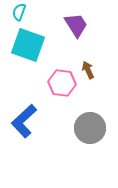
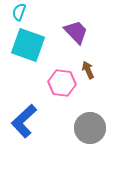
purple trapezoid: moved 7 px down; rotated 12 degrees counterclockwise
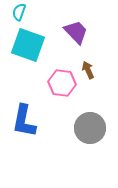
blue L-shape: rotated 36 degrees counterclockwise
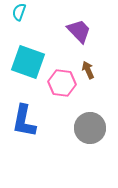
purple trapezoid: moved 3 px right, 1 px up
cyan square: moved 17 px down
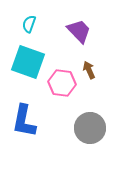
cyan semicircle: moved 10 px right, 12 px down
brown arrow: moved 1 px right
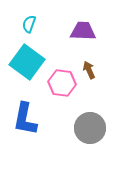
purple trapezoid: moved 4 px right; rotated 44 degrees counterclockwise
cyan square: moved 1 px left; rotated 16 degrees clockwise
blue L-shape: moved 1 px right, 2 px up
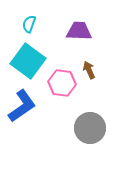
purple trapezoid: moved 4 px left
cyan square: moved 1 px right, 1 px up
blue L-shape: moved 3 px left, 13 px up; rotated 136 degrees counterclockwise
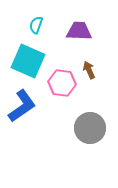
cyan semicircle: moved 7 px right, 1 px down
cyan square: rotated 12 degrees counterclockwise
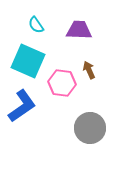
cyan semicircle: rotated 54 degrees counterclockwise
purple trapezoid: moved 1 px up
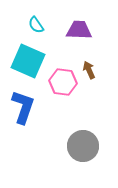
pink hexagon: moved 1 px right, 1 px up
blue L-shape: moved 1 px right, 1 px down; rotated 36 degrees counterclockwise
gray circle: moved 7 px left, 18 px down
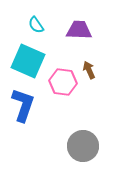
blue L-shape: moved 2 px up
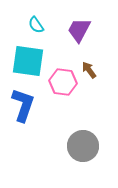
purple trapezoid: rotated 64 degrees counterclockwise
cyan square: rotated 16 degrees counterclockwise
brown arrow: rotated 12 degrees counterclockwise
